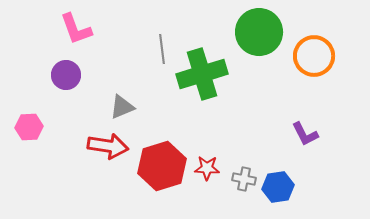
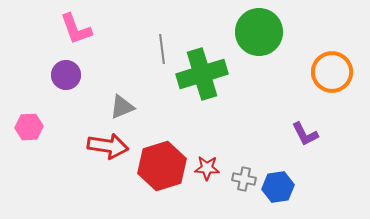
orange circle: moved 18 px right, 16 px down
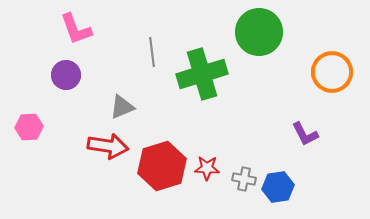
gray line: moved 10 px left, 3 px down
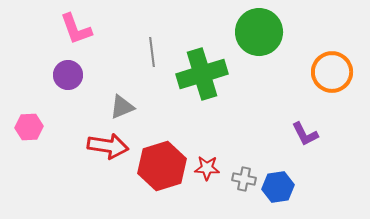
purple circle: moved 2 px right
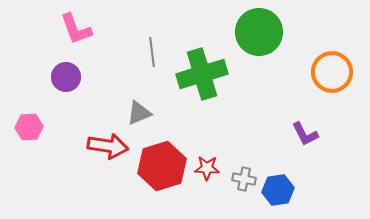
purple circle: moved 2 px left, 2 px down
gray triangle: moved 17 px right, 6 px down
blue hexagon: moved 3 px down
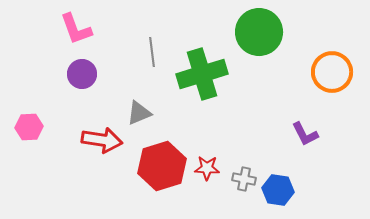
purple circle: moved 16 px right, 3 px up
red arrow: moved 6 px left, 6 px up
blue hexagon: rotated 16 degrees clockwise
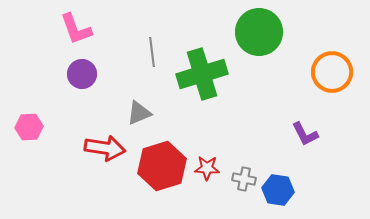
red arrow: moved 3 px right, 8 px down
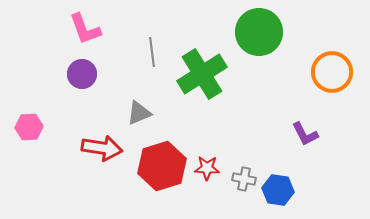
pink L-shape: moved 9 px right
green cross: rotated 15 degrees counterclockwise
red arrow: moved 3 px left
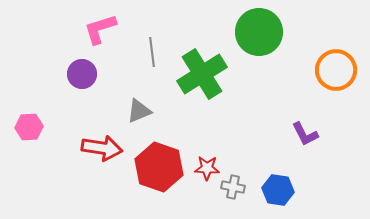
pink L-shape: moved 15 px right; rotated 93 degrees clockwise
orange circle: moved 4 px right, 2 px up
gray triangle: moved 2 px up
red hexagon: moved 3 px left, 1 px down; rotated 24 degrees counterclockwise
gray cross: moved 11 px left, 8 px down
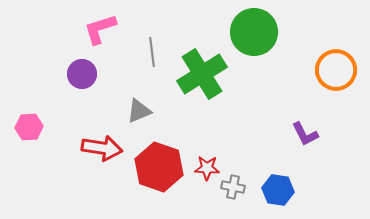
green circle: moved 5 px left
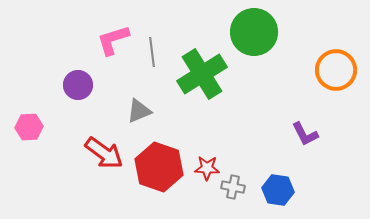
pink L-shape: moved 13 px right, 11 px down
purple circle: moved 4 px left, 11 px down
red arrow: moved 2 px right, 5 px down; rotated 27 degrees clockwise
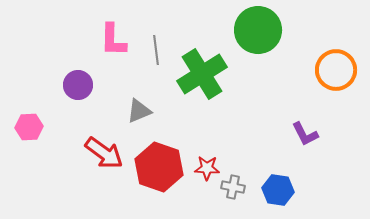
green circle: moved 4 px right, 2 px up
pink L-shape: rotated 72 degrees counterclockwise
gray line: moved 4 px right, 2 px up
